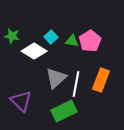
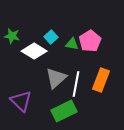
green triangle: moved 3 px down
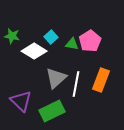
green rectangle: moved 12 px left
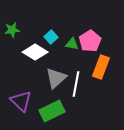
green star: moved 6 px up; rotated 21 degrees counterclockwise
white diamond: moved 1 px right, 1 px down
orange rectangle: moved 13 px up
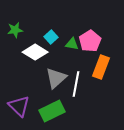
green star: moved 3 px right
purple triangle: moved 2 px left, 5 px down
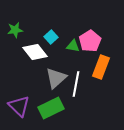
green triangle: moved 1 px right, 2 px down
white diamond: rotated 20 degrees clockwise
green rectangle: moved 1 px left, 3 px up
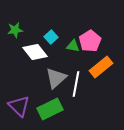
orange rectangle: rotated 30 degrees clockwise
green rectangle: moved 1 px left, 1 px down
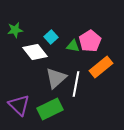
purple triangle: moved 1 px up
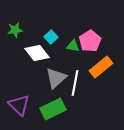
white diamond: moved 2 px right, 1 px down
white line: moved 1 px left, 1 px up
green rectangle: moved 3 px right
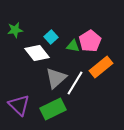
white line: rotated 20 degrees clockwise
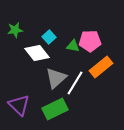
cyan square: moved 2 px left
pink pentagon: rotated 30 degrees clockwise
green rectangle: moved 2 px right
